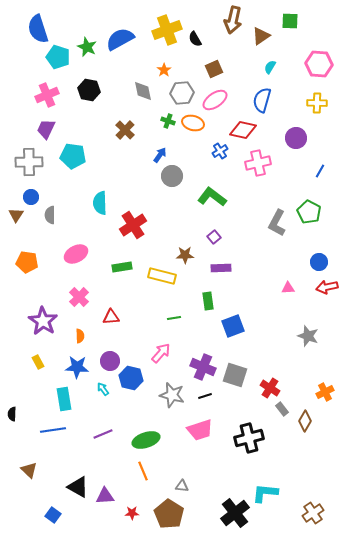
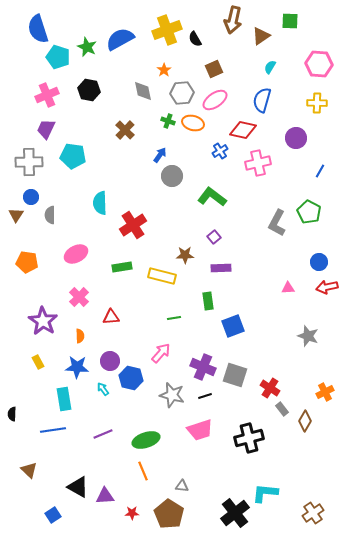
blue square at (53, 515): rotated 21 degrees clockwise
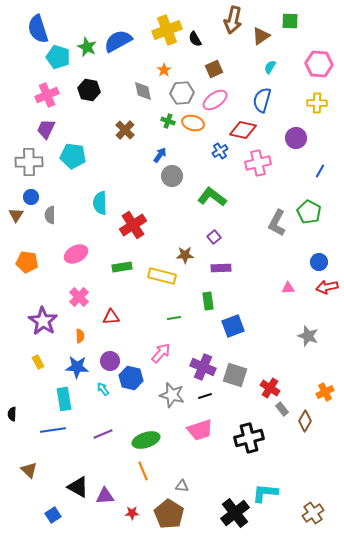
blue semicircle at (120, 39): moved 2 px left, 2 px down
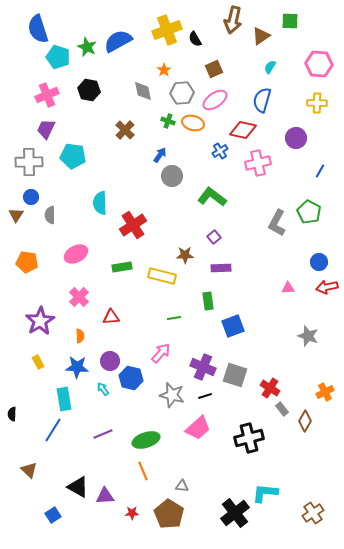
purple star at (43, 321): moved 3 px left; rotated 8 degrees clockwise
blue line at (53, 430): rotated 50 degrees counterclockwise
pink trapezoid at (200, 430): moved 2 px left, 2 px up; rotated 24 degrees counterclockwise
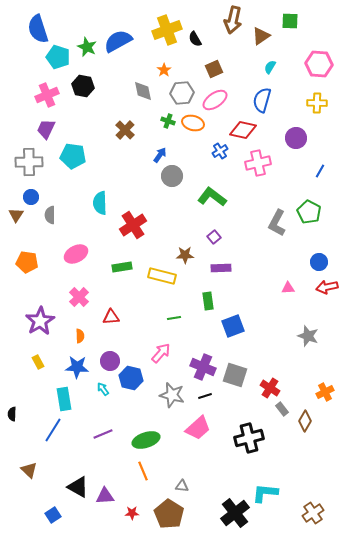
black hexagon at (89, 90): moved 6 px left, 4 px up
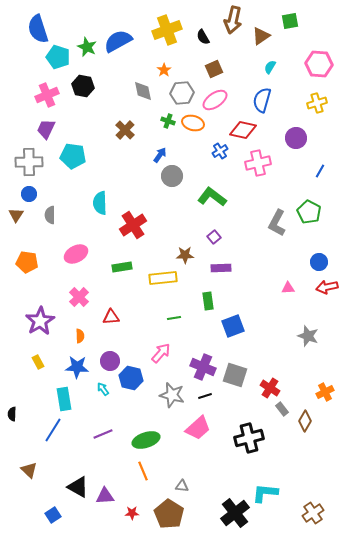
green square at (290, 21): rotated 12 degrees counterclockwise
black semicircle at (195, 39): moved 8 px right, 2 px up
yellow cross at (317, 103): rotated 18 degrees counterclockwise
blue circle at (31, 197): moved 2 px left, 3 px up
yellow rectangle at (162, 276): moved 1 px right, 2 px down; rotated 20 degrees counterclockwise
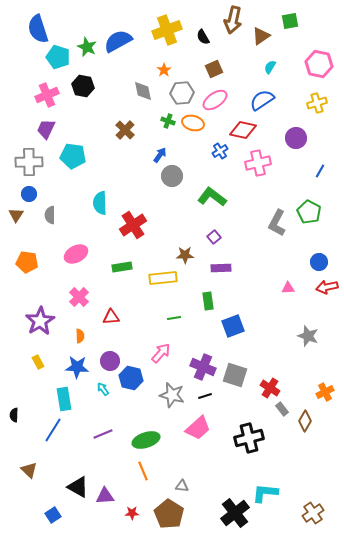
pink hexagon at (319, 64): rotated 8 degrees clockwise
blue semicircle at (262, 100): rotated 40 degrees clockwise
black semicircle at (12, 414): moved 2 px right, 1 px down
